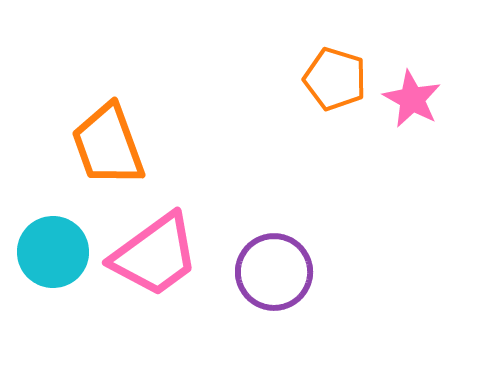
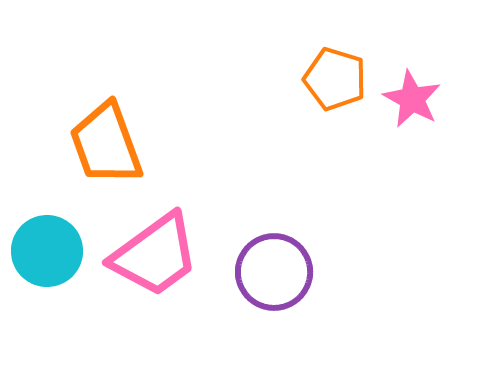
orange trapezoid: moved 2 px left, 1 px up
cyan circle: moved 6 px left, 1 px up
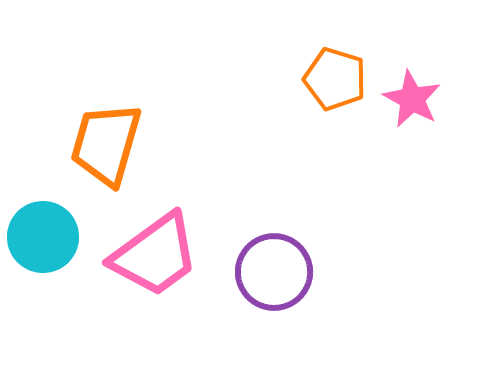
orange trapezoid: rotated 36 degrees clockwise
cyan circle: moved 4 px left, 14 px up
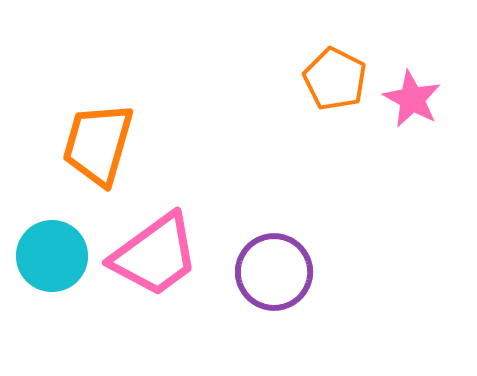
orange pentagon: rotated 10 degrees clockwise
orange trapezoid: moved 8 px left
cyan circle: moved 9 px right, 19 px down
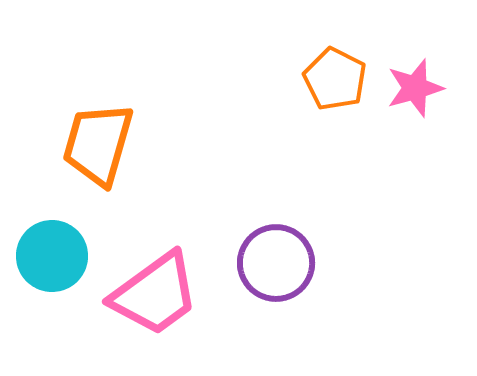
pink star: moved 3 px right, 11 px up; rotated 28 degrees clockwise
pink trapezoid: moved 39 px down
purple circle: moved 2 px right, 9 px up
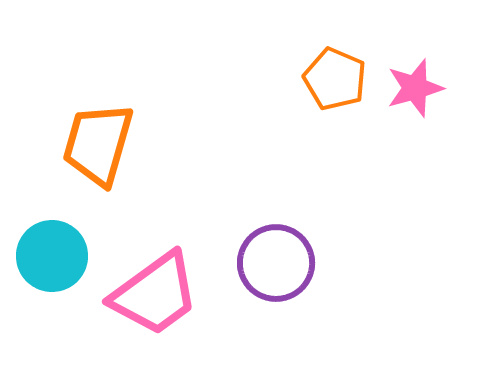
orange pentagon: rotated 4 degrees counterclockwise
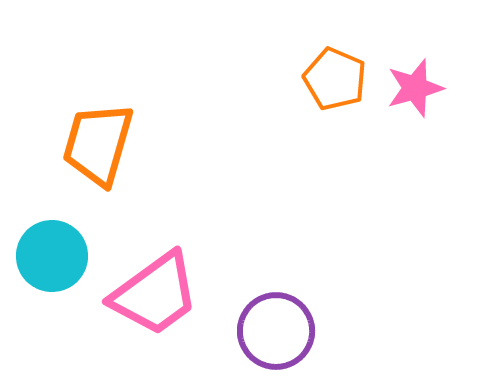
purple circle: moved 68 px down
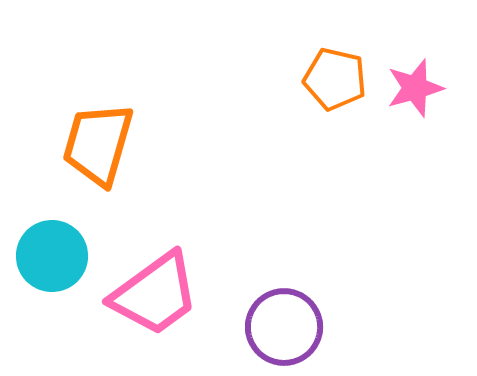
orange pentagon: rotated 10 degrees counterclockwise
purple circle: moved 8 px right, 4 px up
